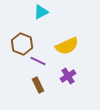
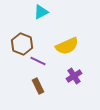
purple cross: moved 6 px right
brown rectangle: moved 1 px down
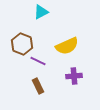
purple cross: rotated 28 degrees clockwise
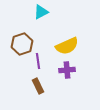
brown hexagon: rotated 20 degrees clockwise
purple line: rotated 56 degrees clockwise
purple cross: moved 7 px left, 6 px up
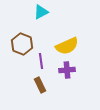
brown hexagon: rotated 20 degrees counterclockwise
purple line: moved 3 px right
brown rectangle: moved 2 px right, 1 px up
